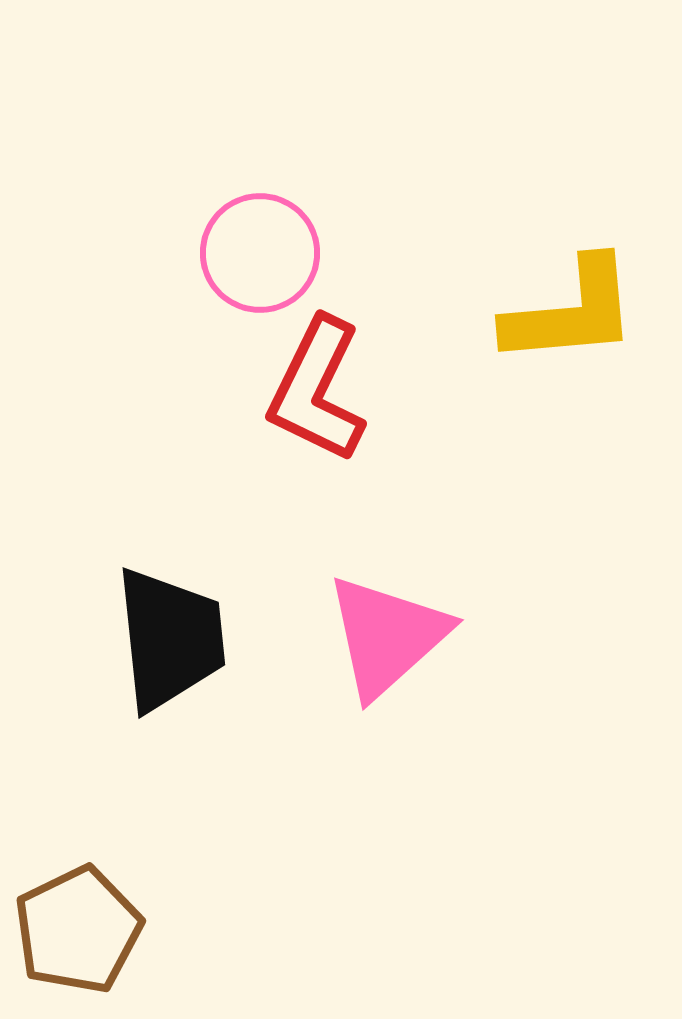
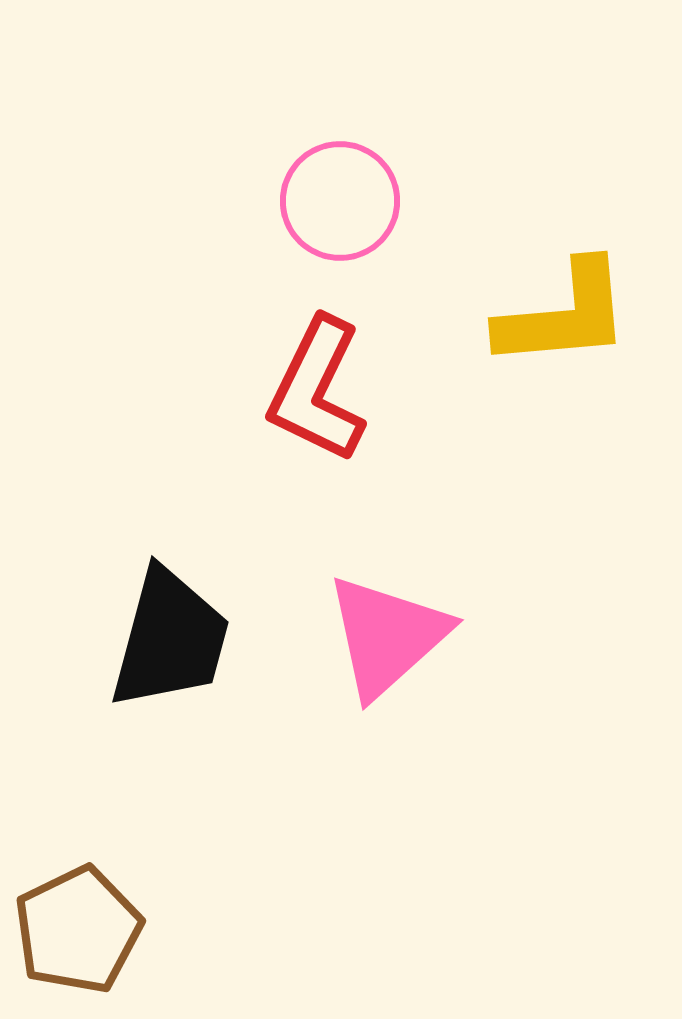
pink circle: moved 80 px right, 52 px up
yellow L-shape: moved 7 px left, 3 px down
black trapezoid: rotated 21 degrees clockwise
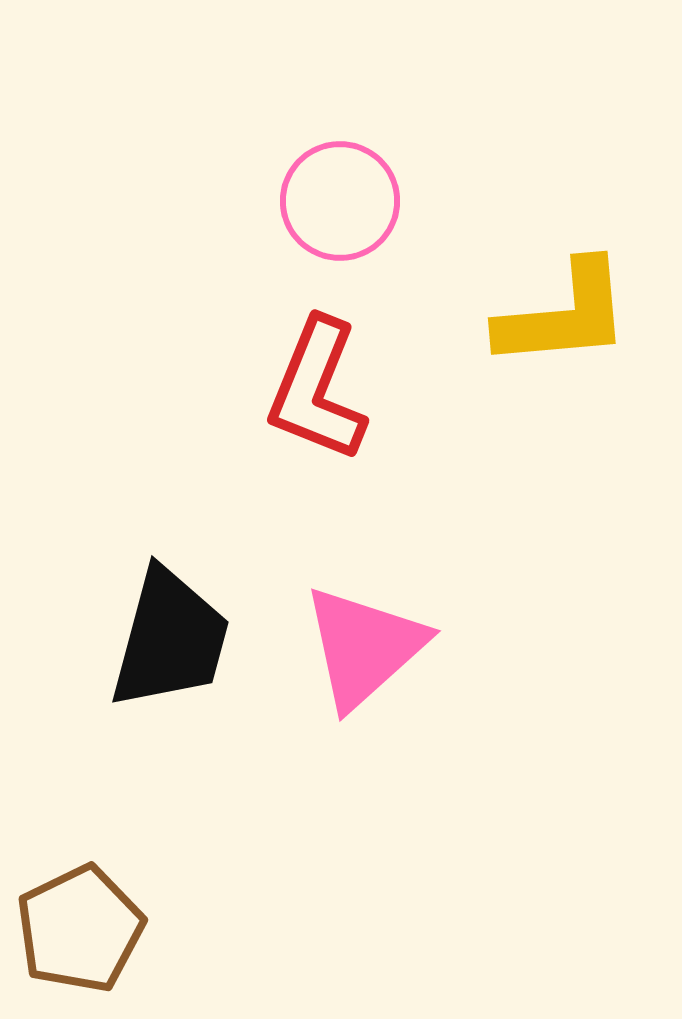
red L-shape: rotated 4 degrees counterclockwise
pink triangle: moved 23 px left, 11 px down
brown pentagon: moved 2 px right, 1 px up
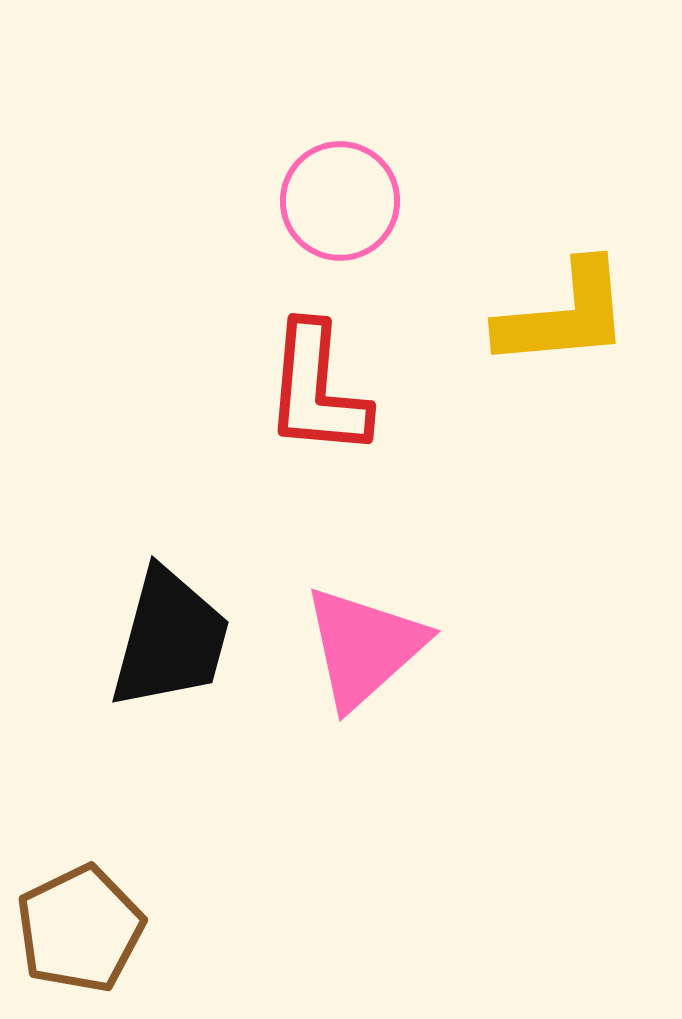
red L-shape: rotated 17 degrees counterclockwise
